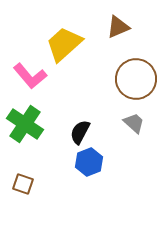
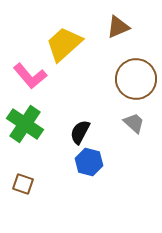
blue hexagon: rotated 24 degrees counterclockwise
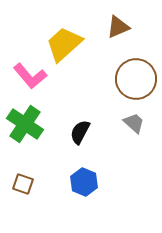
blue hexagon: moved 5 px left, 20 px down; rotated 8 degrees clockwise
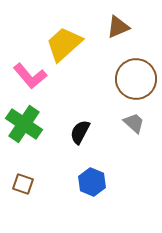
green cross: moved 1 px left
blue hexagon: moved 8 px right
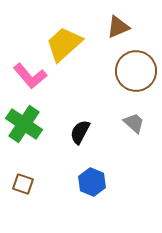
brown circle: moved 8 px up
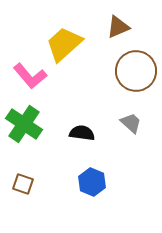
gray trapezoid: moved 3 px left
black semicircle: moved 2 px right, 1 px down; rotated 70 degrees clockwise
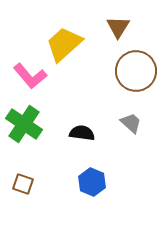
brown triangle: rotated 35 degrees counterclockwise
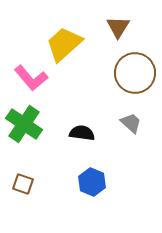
brown circle: moved 1 px left, 2 px down
pink L-shape: moved 1 px right, 2 px down
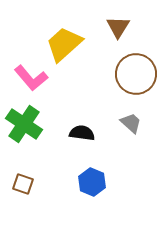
brown circle: moved 1 px right, 1 px down
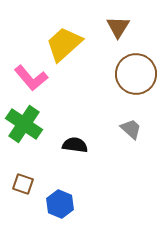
gray trapezoid: moved 6 px down
black semicircle: moved 7 px left, 12 px down
blue hexagon: moved 32 px left, 22 px down
